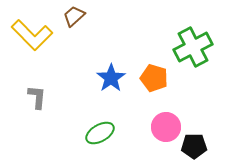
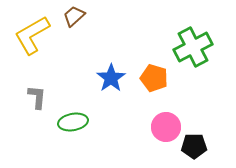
yellow L-shape: rotated 105 degrees clockwise
green ellipse: moved 27 px left, 11 px up; rotated 20 degrees clockwise
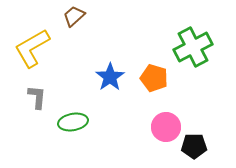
yellow L-shape: moved 13 px down
blue star: moved 1 px left, 1 px up
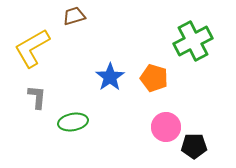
brown trapezoid: rotated 25 degrees clockwise
green cross: moved 6 px up
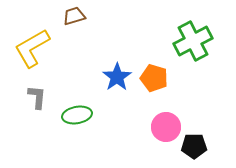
blue star: moved 7 px right
green ellipse: moved 4 px right, 7 px up
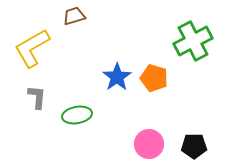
pink circle: moved 17 px left, 17 px down
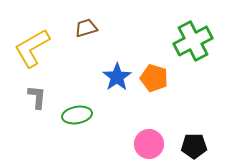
brown trapezoid: moved 12 px right, 12 px down
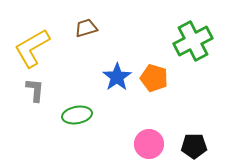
gray L-shape: moved 2 px left, 7 px up
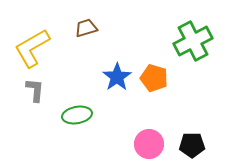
black pentagon: moved 2 px left, 1 px up
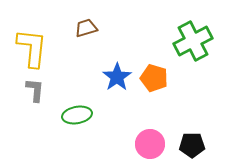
yellow L-shape: rotated 126 degrees clockwise
pink circle: moved 1 px right
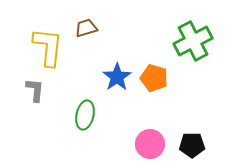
yellow L-shape: moved 16 px right, 1 px up
green ellipse: moved 8 px right; rotated 68 degrees counterclockwise
